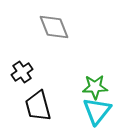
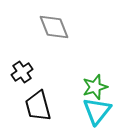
green star: rotated 15 degrees counterclockwise
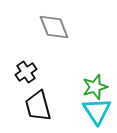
black cross: moved 4 px right
cyan triangle: rotated 12 degrees counterclockwise
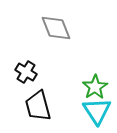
gray diamond: moved 2 px right, 1 px down
black cross: rotated 25 degrees counterclockwise
green star: rotated 15 degrees counterclockwise
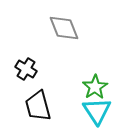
gray diamond: moved 8 px right
black cross: moved 3 px up
